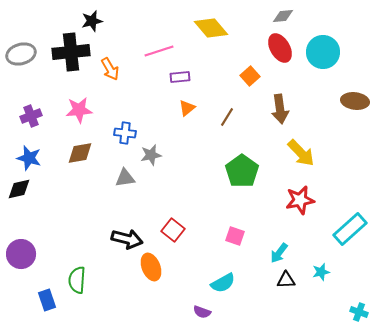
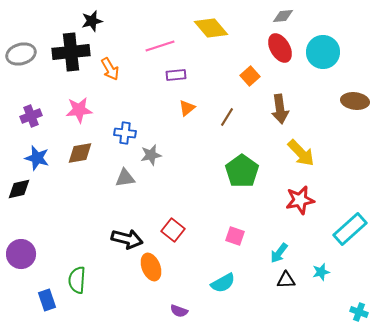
pink line: moved 1 px right, 5 px up
purple rectangle: moved 4 px left, 2 px up
blue star: moved 8 px right
purple semicircle: moved 23 px left, 1 px up
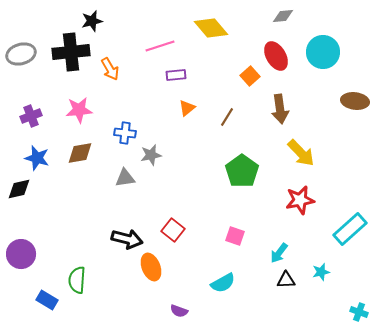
red ellipse: moved 4 px left, 8 px down
blue rectangle: rotated 40 degrees counterclockwise
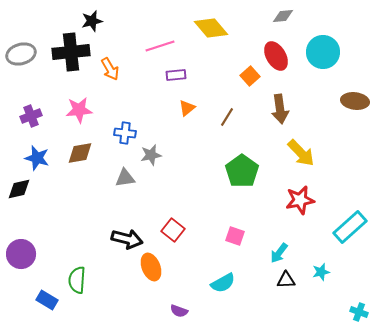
cyan rectangle: moved 2 px up
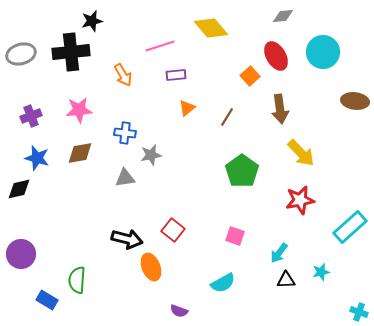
orange arrow: moved 13 px right, 6 px down
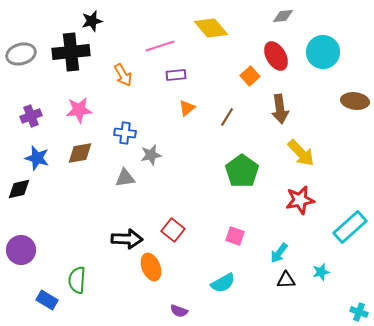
black arrow: rotated 12 degrees counterclockwise
purple circle: moved 4 px up
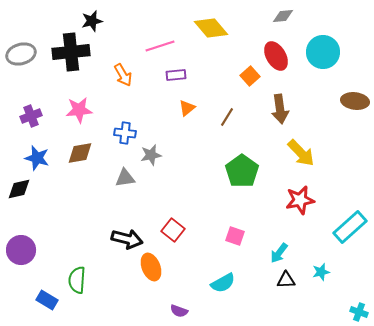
black arrow: rotated 12 degrees clockwise
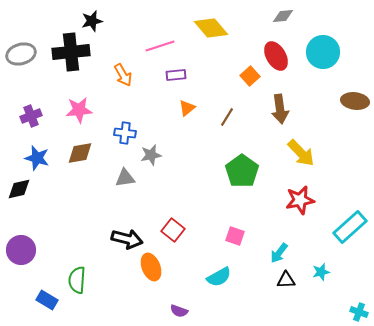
cyan semicircle: moved 4 px left, 6 px up
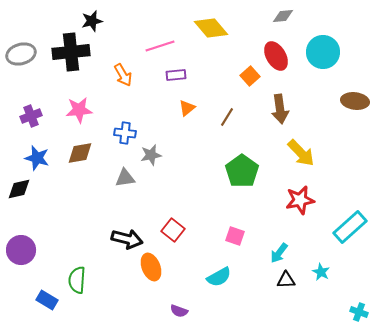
cyan star: rotated 30 degrees counterclockwise
